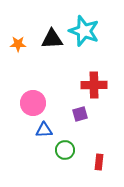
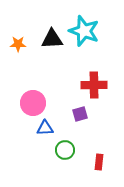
blue triangle: moved 1 px right, 2 px up
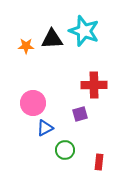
orange star: moved 8 px right, 2 px down
blue triangle: rotated 24 degrees counterclockwise
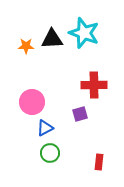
cyan star: moved 2 px down
pink circle: moved 1 px left, 1 px up
green circle: moved 15 px left, 3 px down
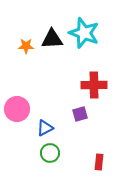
pink circle: moved 15 px left, 7 px down
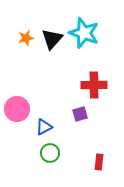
black triangle: rotated 45 degrees counterclockwise
orange star: moved 8 px up; rotated 14 degrees counterclockwise
blue triangle: moved 1 px left, 1 px up
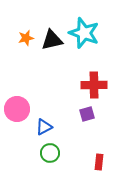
black triangle: moved 1 px down; rotated 35 degrees clockwise
purple square: moved 7 px right
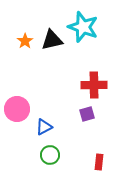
cyan star: moved 1 px left, 6 px up
orange star: moved 1 px left, 3 px down; rotated 21 degrees counterclockwise
green circle: moved 2 px down
